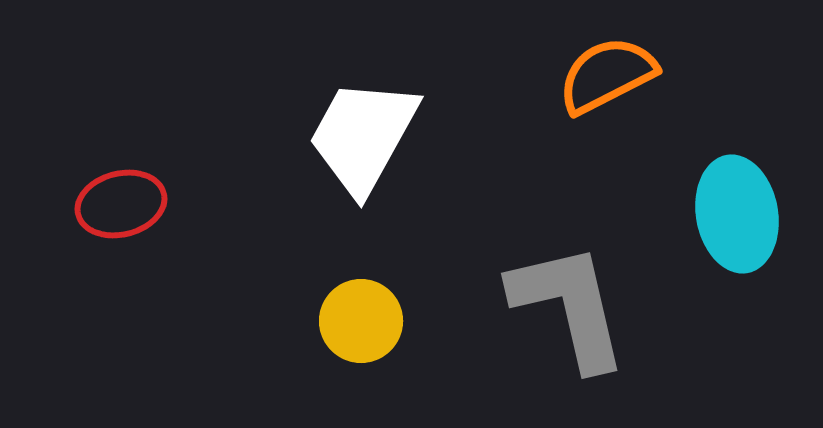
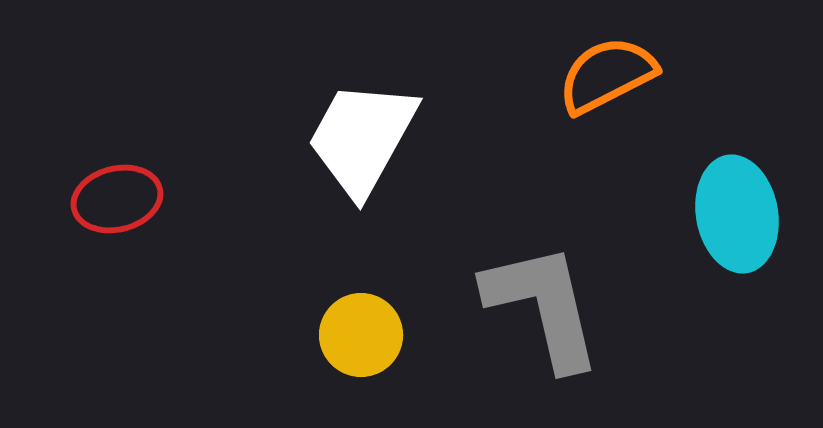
white trapezoid: moved 1 px left, 2 px down
red ellipse: moved 4 px left, 5 px up
gray L-shape: moved 26 px left
yellow circle: moved 14 px down
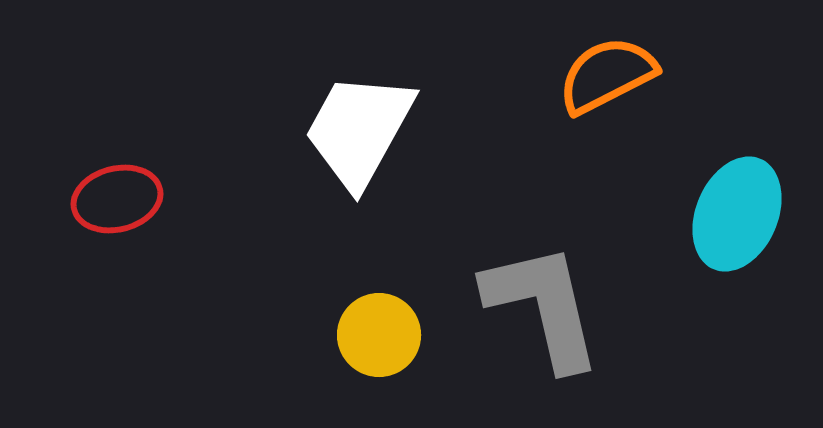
white trapezoid: moved 3 px left, 8 px up
cyan ellipse: rotated 33 degrees clockwise
yellow circle: moved 18 px right
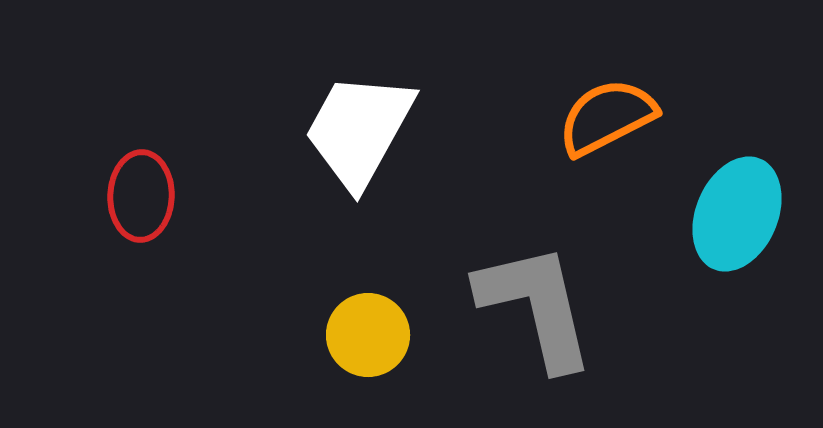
orange semicircle: moved 42 px down
red ellipse: moved 24 px right, 3 px up; rotated 74 degrees counterclockwise
gray L-shape: moved 7 px left
yellow circle: moved 11 px left
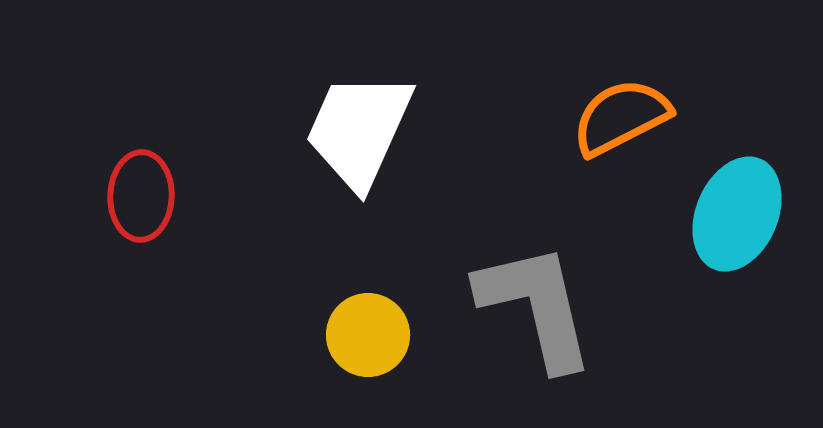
orange semicircle: moved 14 px right
white trapezoid: rotated 5 degrees counterclockwise
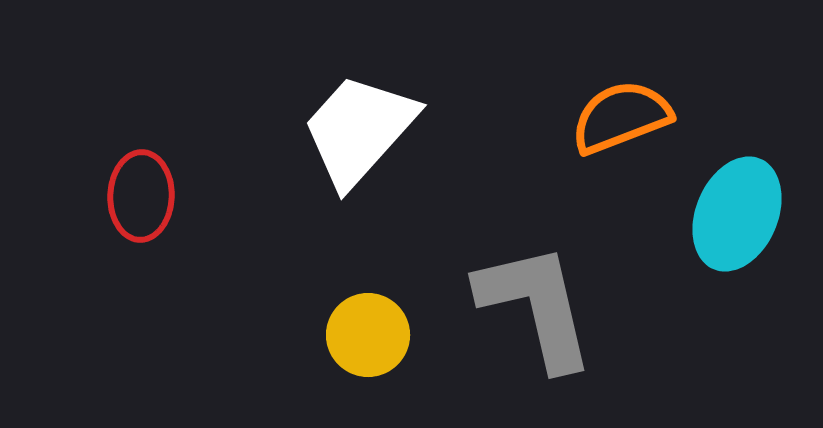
orange semicircle: rotated 6 degrees clockwise
white trapezoid: rotated 18 degrees clockwise
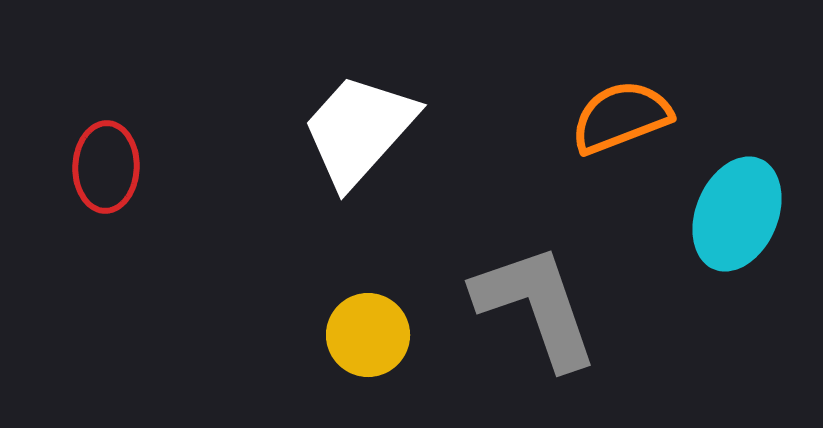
red ellipse: moved 35 px left, 29 px up
gray L-shape: rotated 6 degrees counterclockwise
